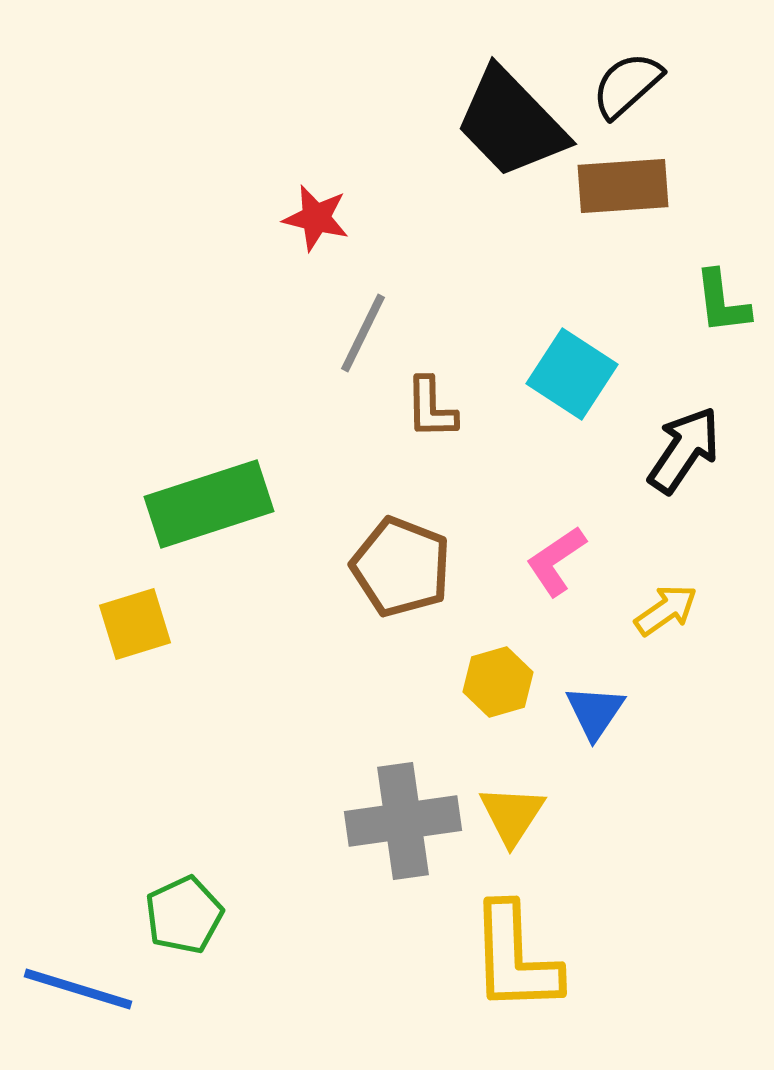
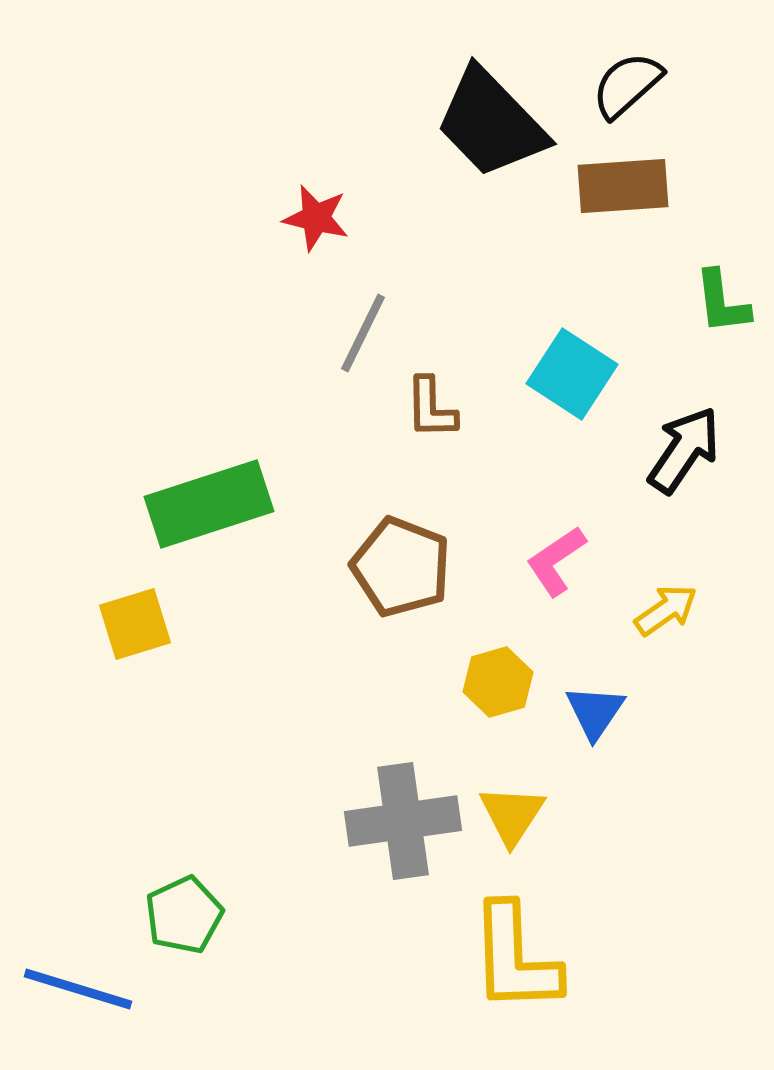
black trapezoid: moved 20 px left
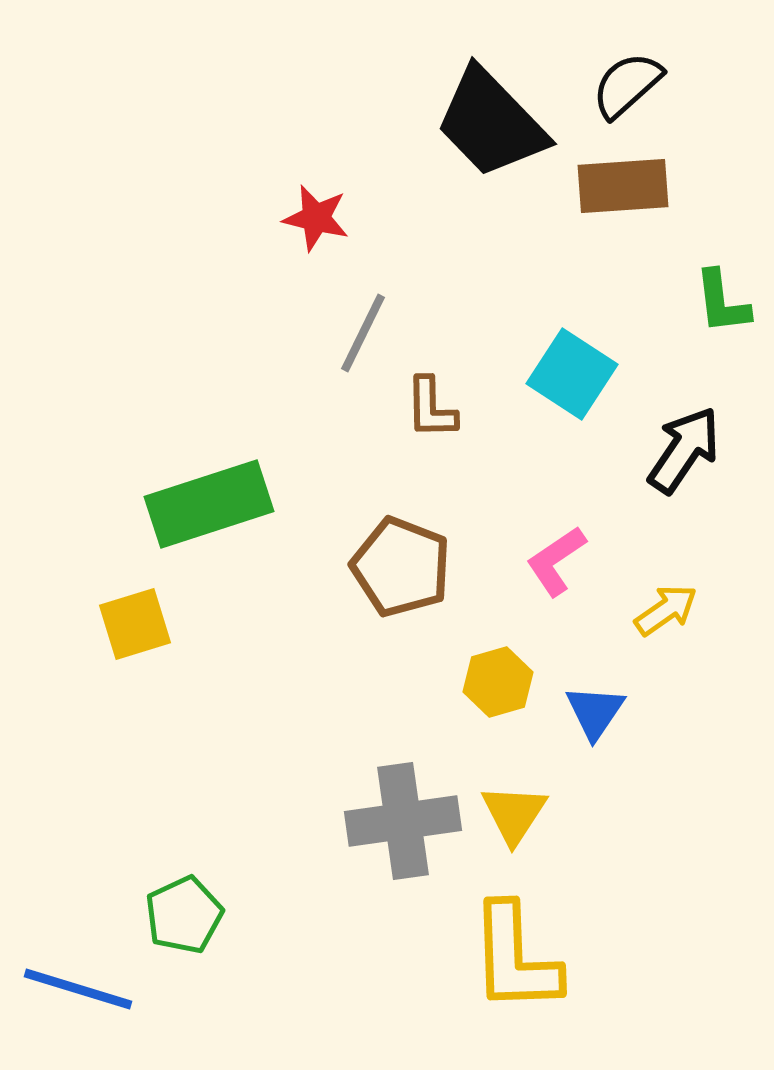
yellow triangle: moved 2 px right, 1 px up
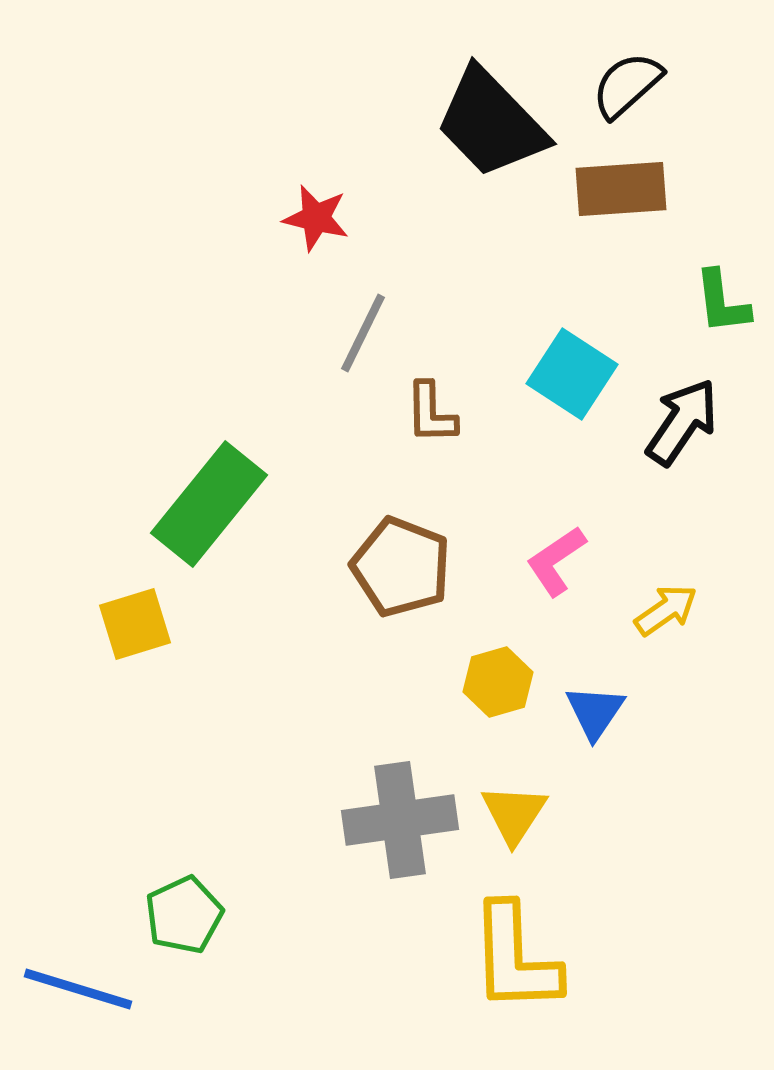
brown rectangle: moved 2 px left, 3 px down
brown L-shape: moved 5 px down
black arrow: moved 2 px left, 28 px up
green rectangle: rotated 33 degrees counterclockwise
gray cross: moved 3 px left, 1 px up
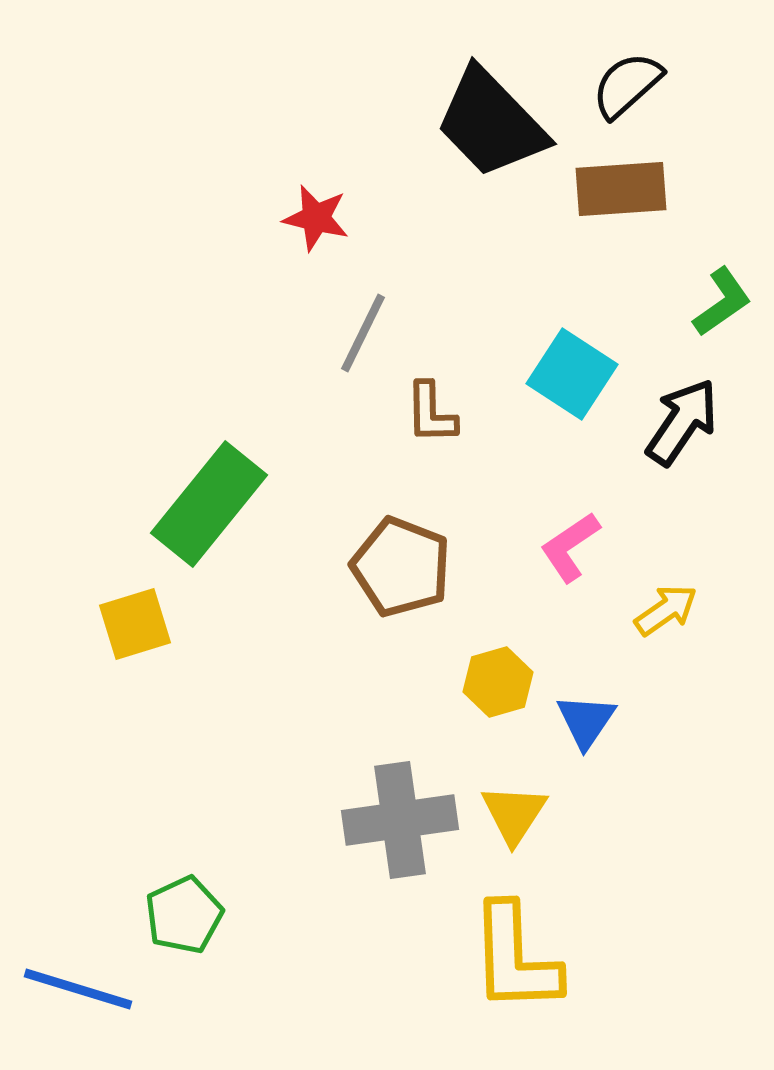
green L-shape: rotated 118 degrees counterclockwise
pink L-shape: moved 14 px right, 14 px up
blue triangle: moved 9 px left, 9 px down
